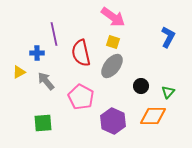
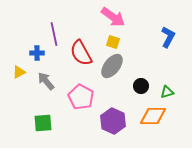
red semicircle: rotated 16 degrees counterclockwise
green triangle: moved 1 px left; rotated 32 degrees clockwise
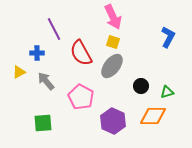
pink arrow: rotated 30 degrees clockwise
purple line: moved 5 px up; rotated 15 degrees counterclockwise
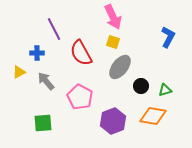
gray ellipse: moved 8 px right, 1 px down
green triangle: moved 2 px left, 2 px up
pink pentagon: moved 1 px left
orange diamond: rotated 8 degrees clockwise
purple hexagon: rotated 15 degrees clockwise
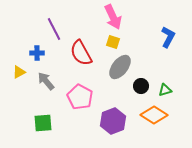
orange diamond: moved 1 px right, 1 px up; rotated 24 degrees clockwise
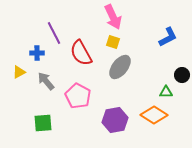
purple line: moved 4 px down
blue L-shape: rotated 35 degrees clockwise
black circle: moved 41 px right, 11 px up
green triangle: moved 1 px right, 2 px down; rotated 16 degrees clockwise
pink pentagon: moved 2 px left, 1 px up
purple hexagon: moved 2 px right, 1 px up; rotated 10 degrees clockwise
